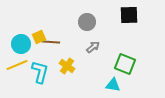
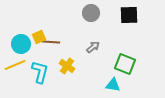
gray circle: moved 4 px right, 9 px up
yellow line: moved 2 px left
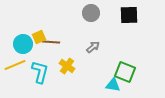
cyan circle: moved 2 px right
green square: moved 8 px down
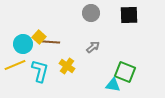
yellow square: rotated 24 degrees counterclockwise
cyan L-shape: moved 1 px up
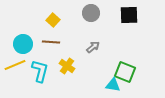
yellow square: moved 14 px right, 17 px up
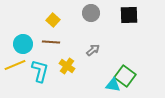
gray arrow: moved 3 px down
green square: moved 4 px down; rotated 15 degrees clockwise
